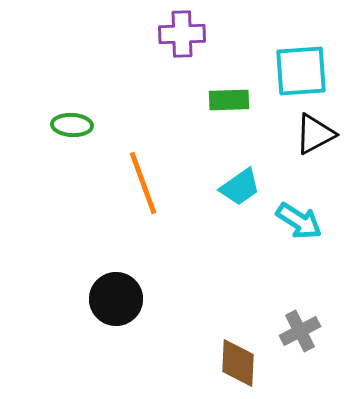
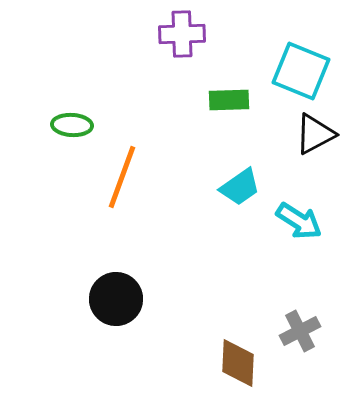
cyan square: rotated 26 degrees clockwise
orange line: moved 21 px left, 6 px up; rotated 40 degrees clockwise
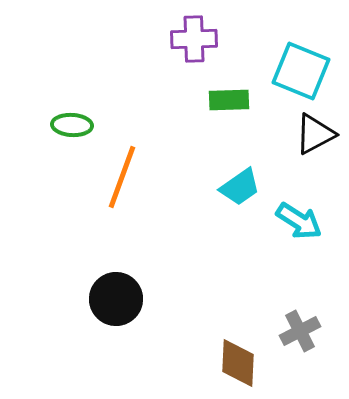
purple cross: moved 12 px right, 5 px down
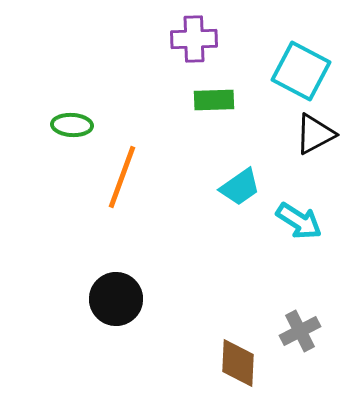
cyan square: rotated 6 degrees clockwise
green rectangle: moved 15 px left
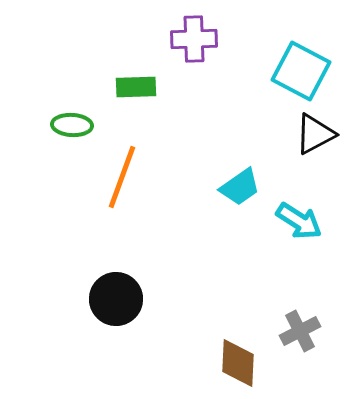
green rectangle: moved 78 px left, 13 px up
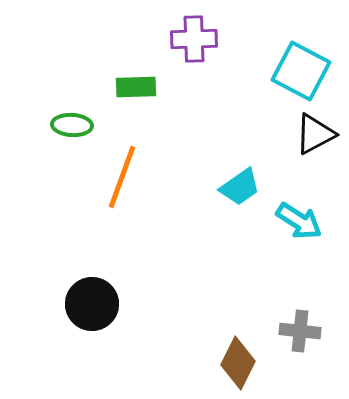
black circle: moved 24 px left, 5 px down
gray cross: rotated 33 degrees clockwise
brown diamond: rotated 24 degrees clockwise
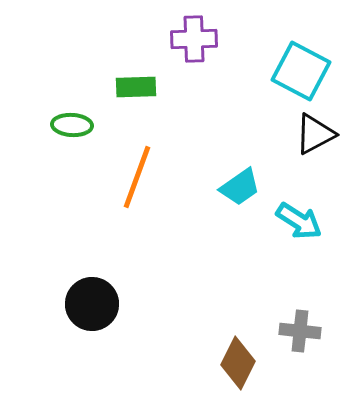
orange line: moved 15 px right
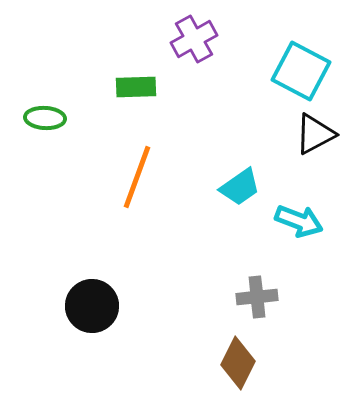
purple cross: rotated 27 degrees counterclockwise
green ellipse: moved 27 px left, 7 px up
cyan arrow: rotated 12 degrees counterclockwise
black circle: moved 2 px down
gray cross: moved 43 px left, 34 px up; rotated 12 degrees counterclockwise
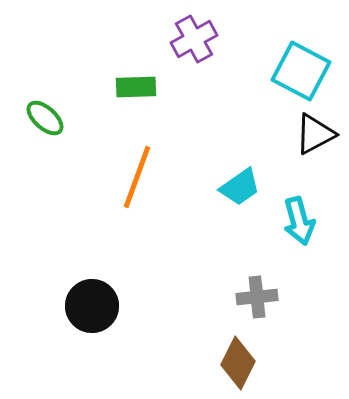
green ellipse: rotated 39 degrees clockwise
cyan arrow: rotated 54 degrees clockwise
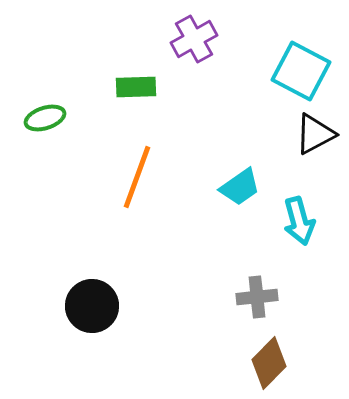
green ellipse: rotated 60 degrees counterclockwise
brown diamond: moved 31 px right; rotated 18 degrees clockwise
